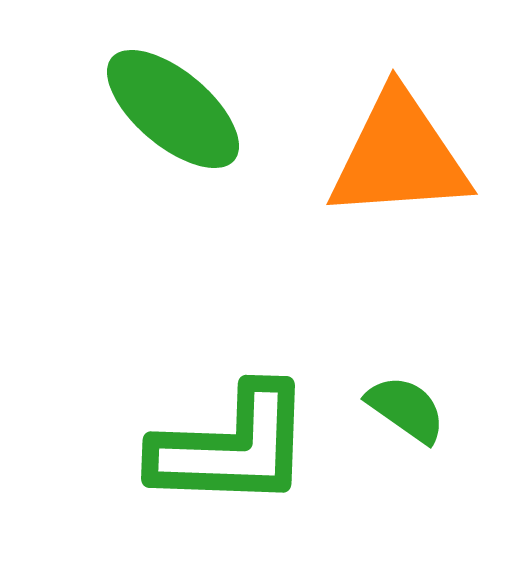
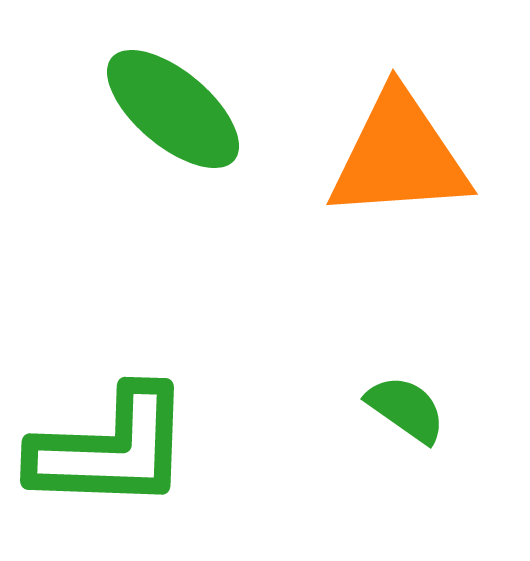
green L-shape: moved 121 px left, 2 px down
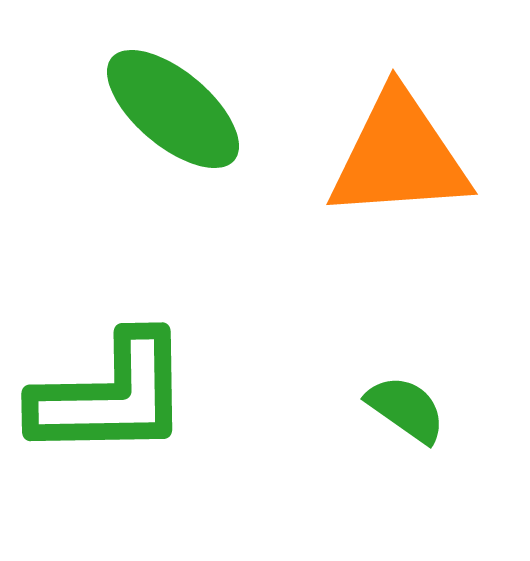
green L-shape: moved 53 px up; rotated 3 degrees counterclockwise
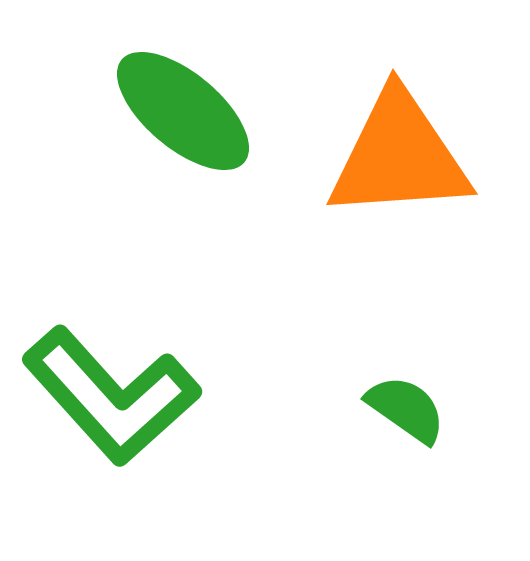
green ellipse: moved 10 px right, 2 px down
green L-shape: rotated 49 degrees clockwise
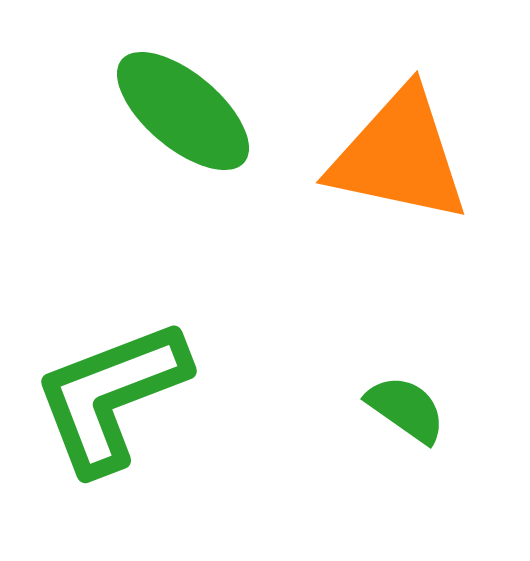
orange triangle: rotated 16 degrees clockwise
green L-shape: rotated 111 degrees clockwise
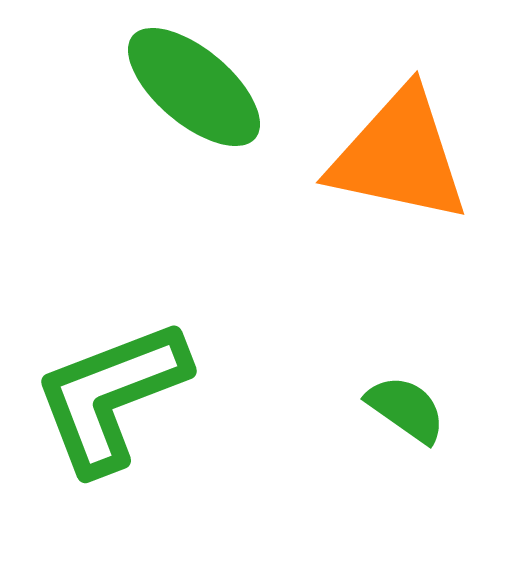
green ellipse: moved 11 px right, 24 px up
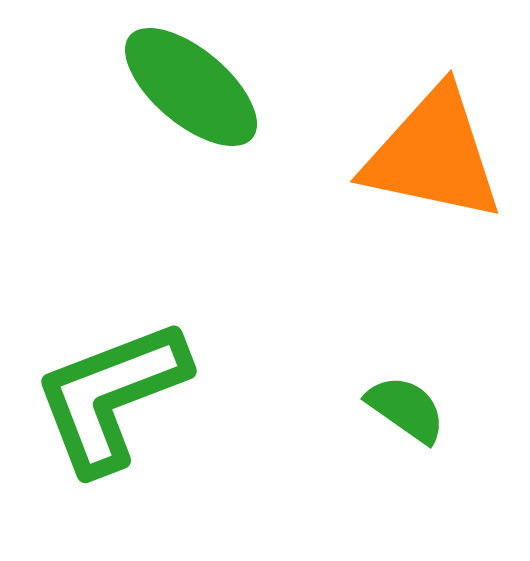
green ellipse: moved 3 px left
orange triangle: moved 34 px right, 1 px up
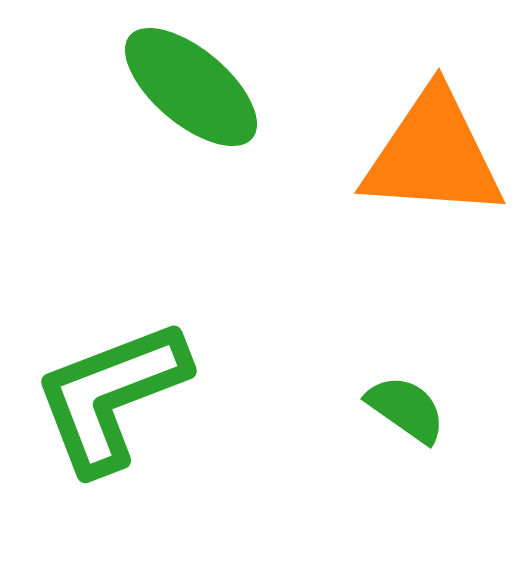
orange triangle: rotated 8 degrees counterclockwise
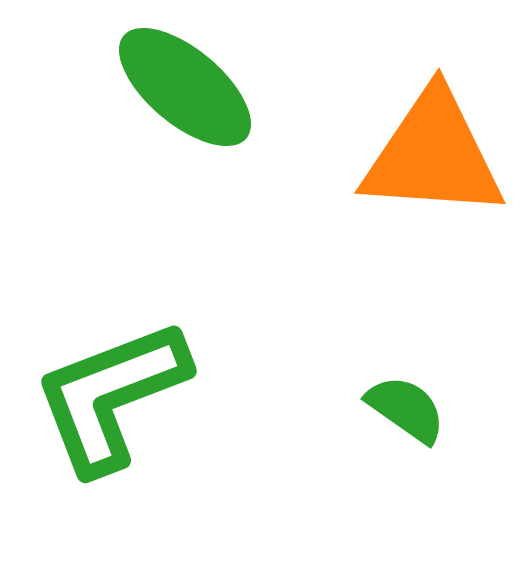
green ellipse: moved 6 px left
